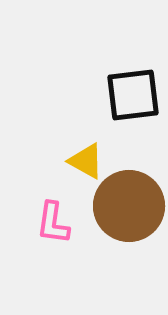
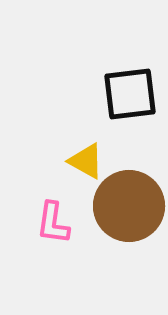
black square: moved 3 px left, 1 px up
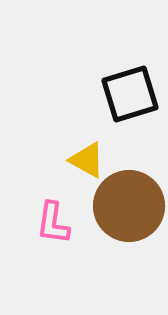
black square: rotated 10 degrees counterclockwise
yellow triangle: moved 1 px right, 1 px up
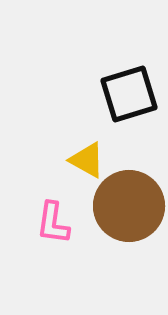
black square: moved 1 px left
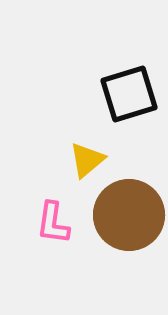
yellow triangle: rotated 51 degrees clockwise
brown circle: moved 9 px down
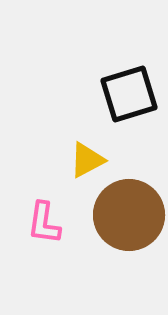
yellow triangle: rotated 12 degrees clockwise
pink L-shape: moved 9 px left
